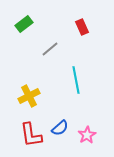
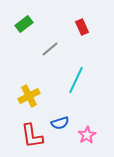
cyan line: rotated 36 degrees clockwise
blue semicircle: moved 5 px up; rotated 24 degrees clockwise
red L-shape: moved 1 px right, 1 px down
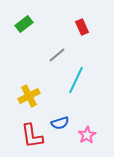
gray line: moved 7 px right, 6 px down
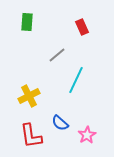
green rectangle: moved 3 px right, 2 px up; rotated 48 degrees counterclockwise
blue semicircle: rotated 60 degrees clockwise
red L-shape: moved 1 px left
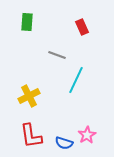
gray line: rotated 60 degrees clockwise
blue semicircle: moved 4 px right, 20 px down; rotated 24 degrees counterclockwise
